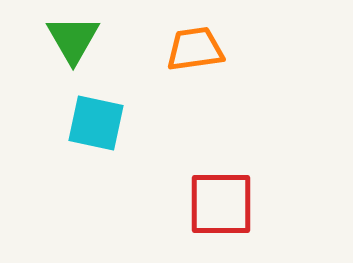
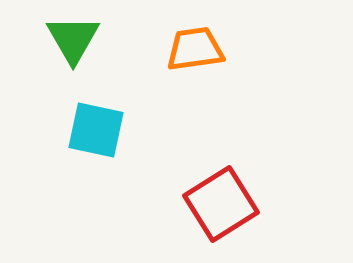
cyan square: moved 7 px down
red square: rotated 32 degrees counterclockwise
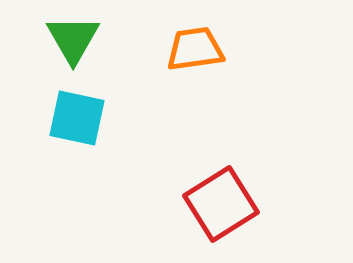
cyan square: moved 19 px left, 12 px up
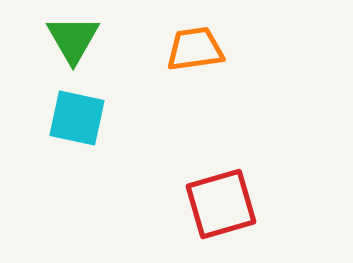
red square: rotated 16 degrees clockwise
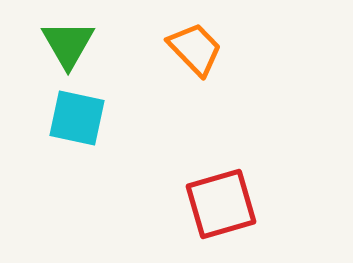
green triangle: moved 5 px left, 5 px down
orange trapezoid: rotated 54 degrees clockwise
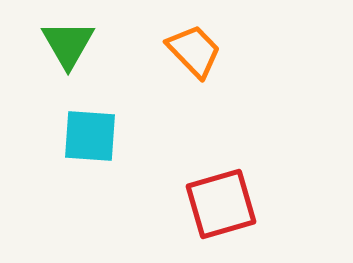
orange trapezoid: moved 1 px left, 2 px down
cyan square: moved 13 px right, 18 px down; rotated 8 degrees counterclockwise
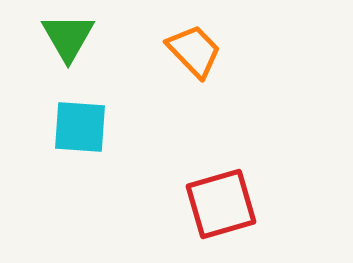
green triangle: moved 7 px up
cyan square: moved 10 px left, 9 px up
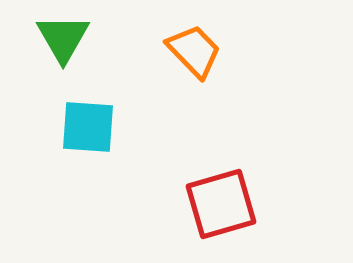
green triangle: moved 5 px left, 1 px down
cyan square: moved 8 px right
